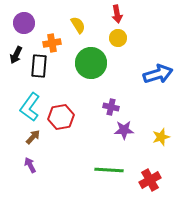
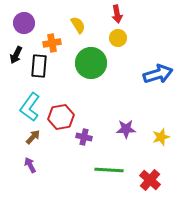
purple cross: moved 27 px left, 30 px down
purple star: moved 2 px right, 1 px up
red cross: rotated 20 degrees counterclockwise
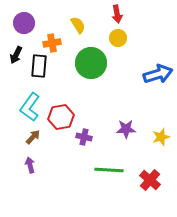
purple arrow: rotated 14 degrees clockwise
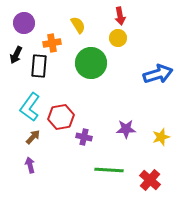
red arrow: moved 3 px right, 2 px down
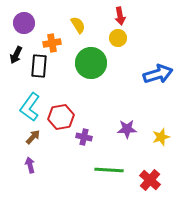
purple star: moved 1 px right
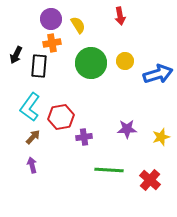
purple circle: moved 27 px right, 4 px up
yellow circle: moved 7 px right, 23 px down
purple cross: rotated 21 degrees counterclockwise
purple arrow: moved 2 px right
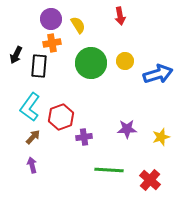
red hexagon: rotated 10 degrees counterclockwise
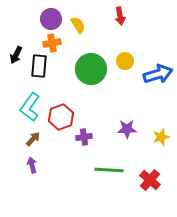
green circle: moved 6 px down
brown arrow: moved 2 px down
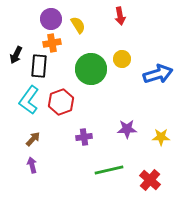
yellow circle: moved 3 px left, 2 px up
cyan L-shape: moved 1 px left, 7 px up
red hexagon: moved 15 px up
yellow star: rotated 18 degrees clockwise
green line: rotated 16 degrees counterclockwise
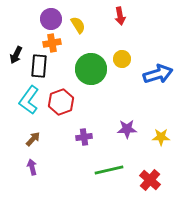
purple arrow: moved 2 px down
